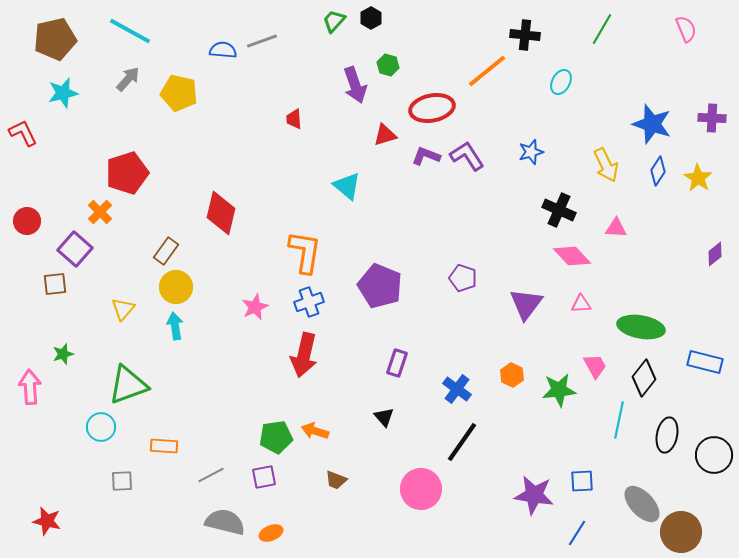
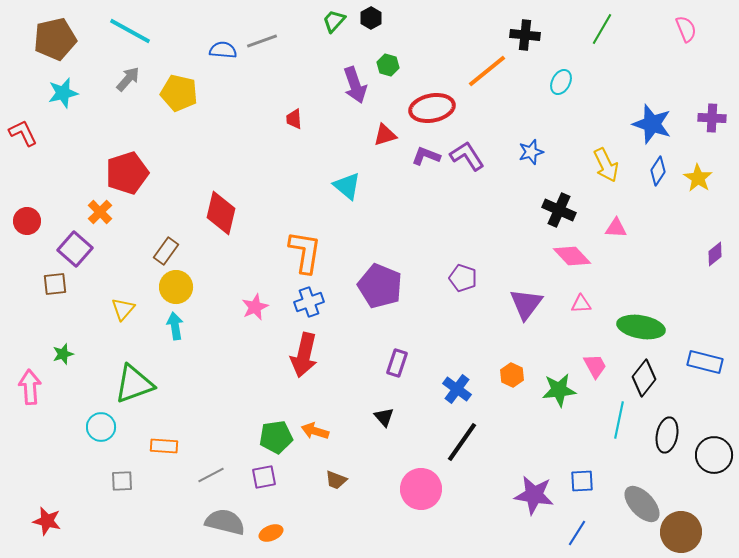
green triangle at (128, 385): moved 6 px right, 1 px up
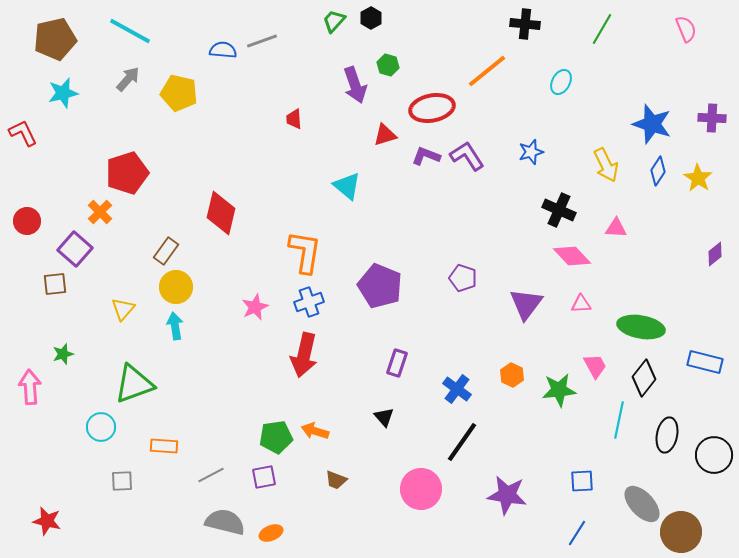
black cross at (525, 35): moved 11 px up
purple star at (534, 495): moved 27 px left
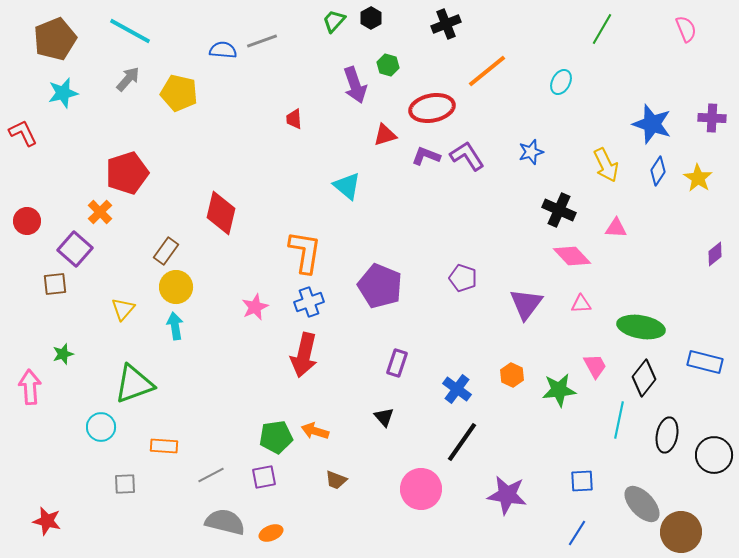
black cross at (525, 24): moved 79 px left; rotated 28 degrees counterclockwise
brown pentagon at (55, 39): rotated 9 degrees counterclockwise
gray square at (122, 481): moved 3 px right, 3 px down
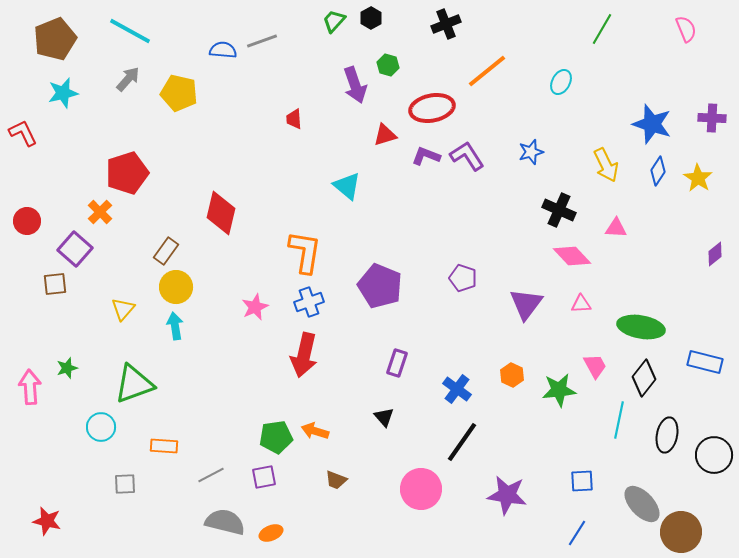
green star at (63, 354): moved 4 px right, 14 px down
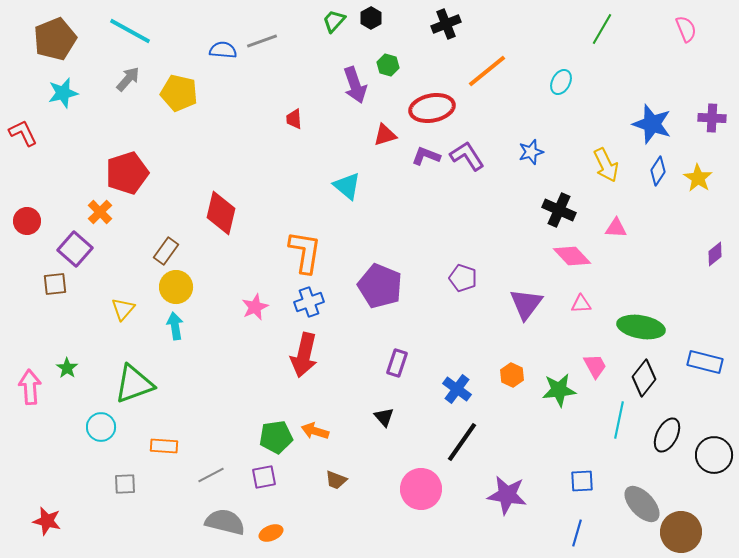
green star at (67, 368): rotated 20 degrees counterclockwise
black ellipse at (667, 435): rotated 16 degrees clockwise
blue line at (577, 533): rotated 16 degrees counterclockwise
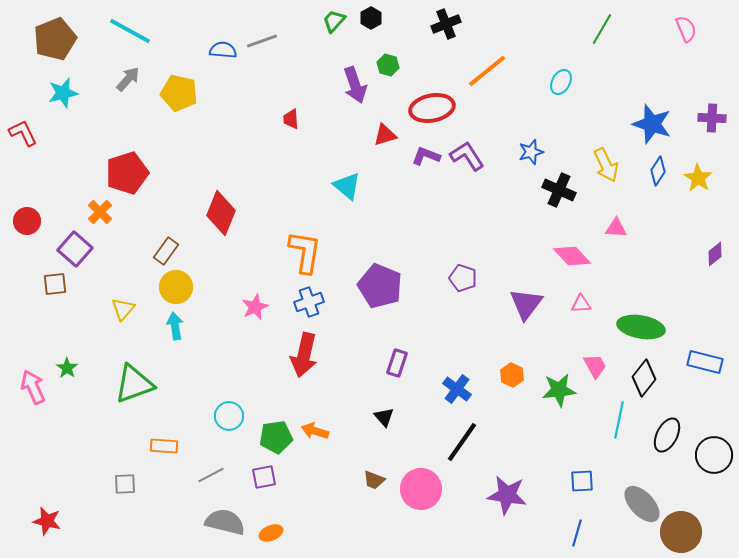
red trapezoid at (294, 119): moved 3 px left
black cross at (559, 210): moved 20 px up
red diamond at (221, 213): rotated 9 degrees clockwise
pink arrow at (30, 387): moved 3 px right; rotated 20 degrees counterclockwise
cyan circle at (101, 427): moved 128 px right, 11 px up
brown trapezoid at (336, 480): moved 38 px right
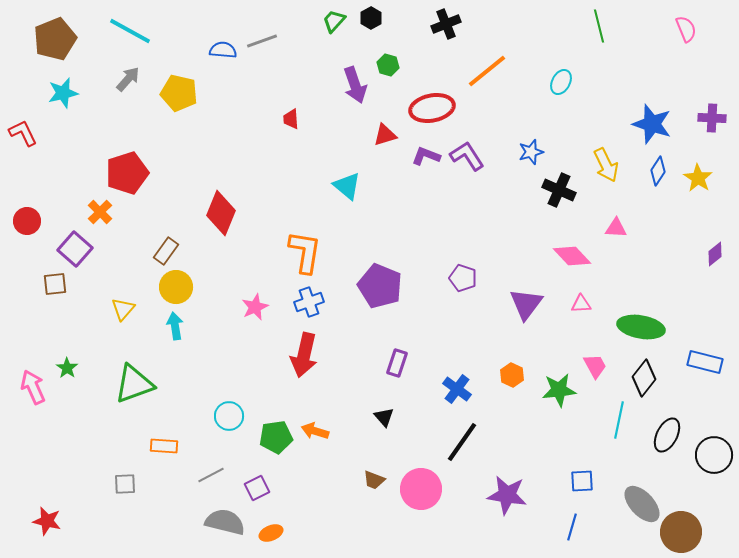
green line at (602, 29): moved 3 px left, 3 px up; rotated 44 degrees counterclockwise
purple square at (264, 477): moved 7 px left, 11 px down; rotated 15 degrees counterclockwise
blue line at (577, 533): moved 5 px left, 6 px up
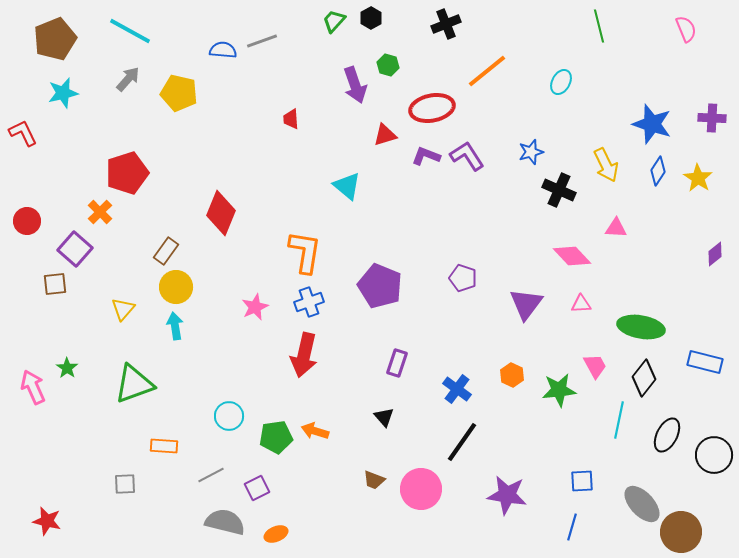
orange ellipse at (271, 533): moved 5 px right, 1 px down
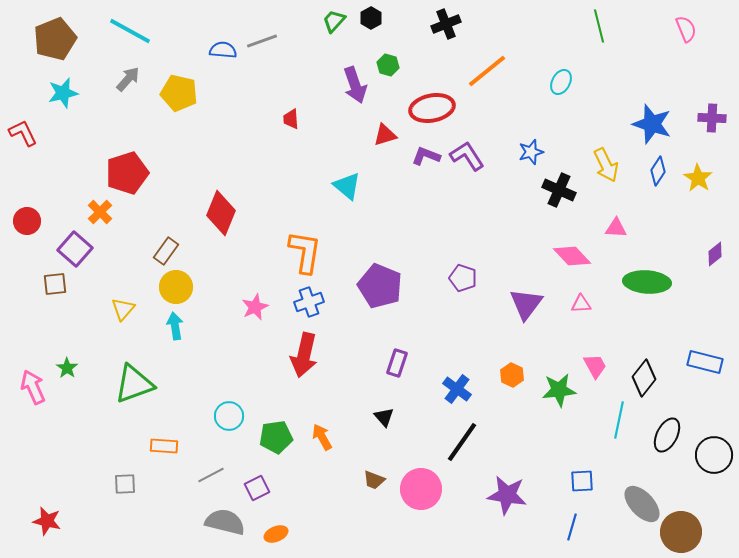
green ellipse at (641, 327): moved 6 px right, 45 px up; rotated 6 degrees counterclockwise
orange arrow at (315, 431): moved 7 px right, 6 px down; rotated 44 degrees clockwise
